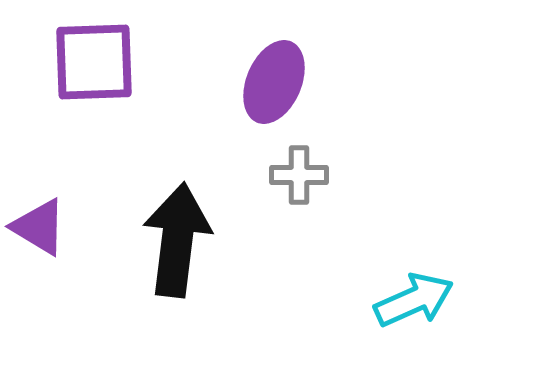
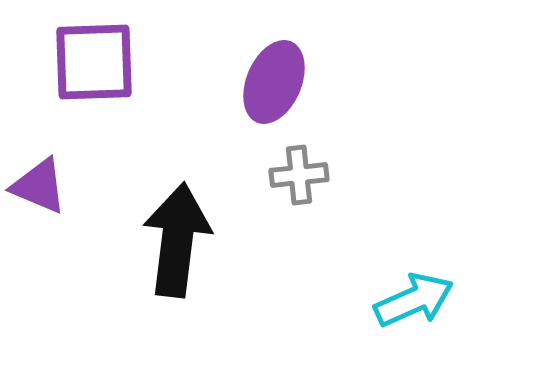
gray cross: rotated 6 degrees counterclockwise
purple triangle: moved 41 px up; rotated 8 degrees counterclockwise
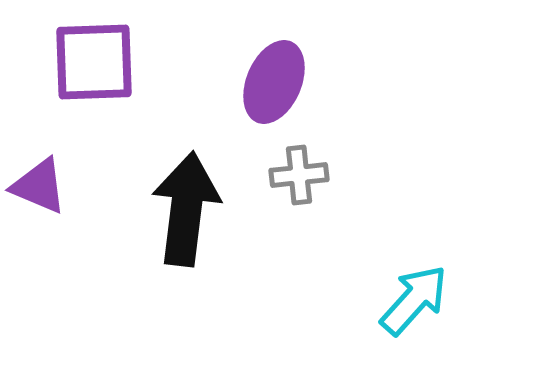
black arrow: moved 9 px right, 31 px up
cyan arrow: rotated 24 degrees counterclockwise
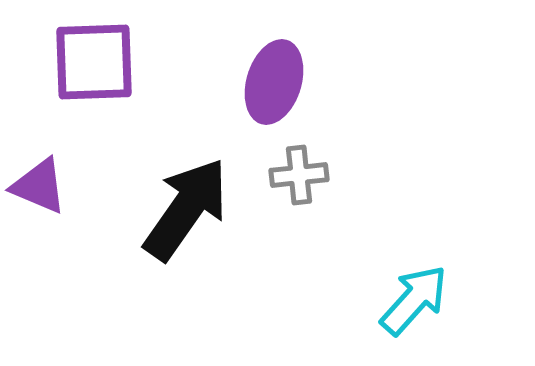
purple ellipse: rotated 6 degrees counterclockwise
black arrow: rotated 28 degrees clockwise
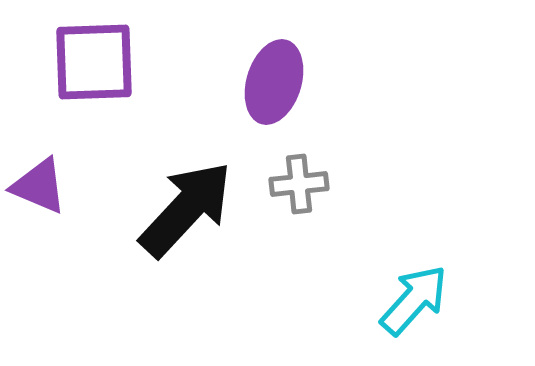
gray cross: moved 9 px down
black arrow: rotated 8 degrees clockwise
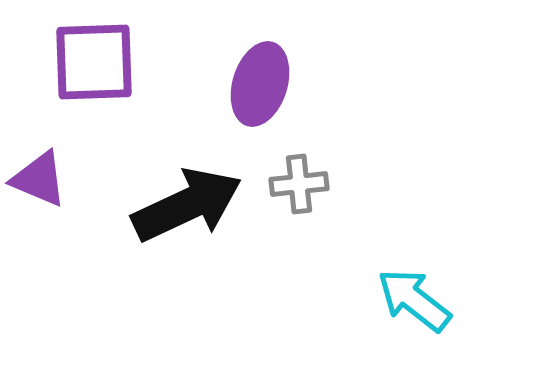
purple ellipse: moved 14 px left, 2 px down
purple triangle: moved 7 px up
black arrow: moved 1 px right, 4 px up; rotated 22 degrees clockwise
cyan arrow: rotated 94 degrees counterclockwise
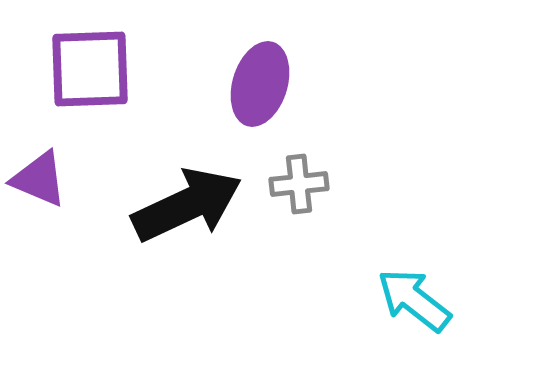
purple square: moved 4 px left, 7 px down
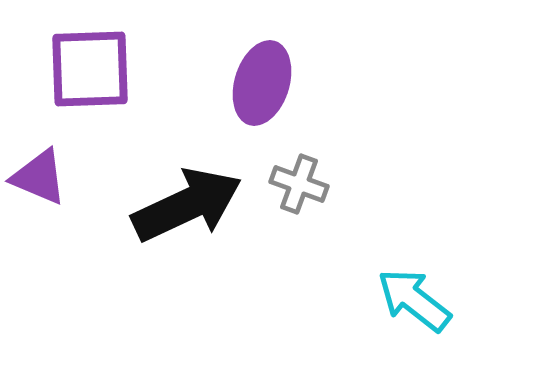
purple ellipse: moved 2 px right, 1 px up
purple triangle: moved 2 px up
gray cross: rotated 26 degrees clockwise
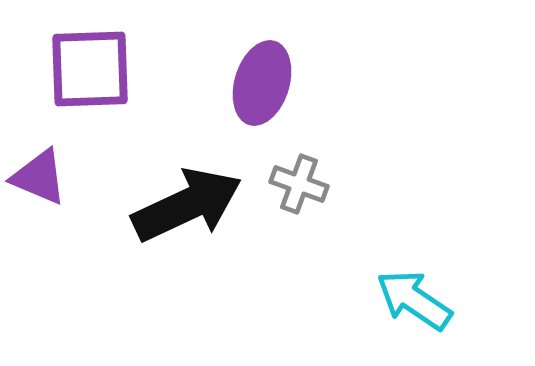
cyan arrow: rotated 4 degrees counterclockwise
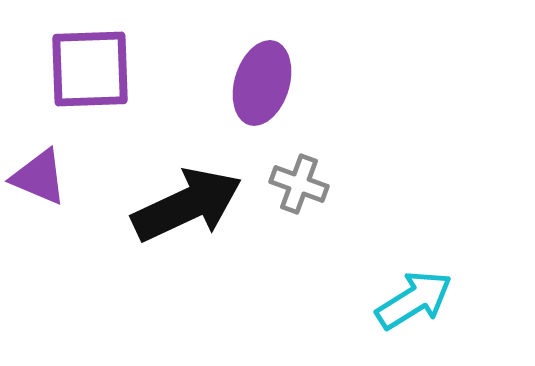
cyan arrow: rotated 114 degrees clockwise
